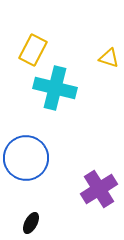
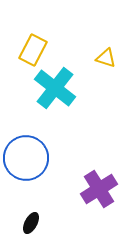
yellow triangle: moved 3 px left
cyan cross: rotated 24 degrees clockwise
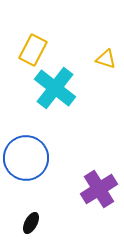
yellow triangle: moved 1 px down
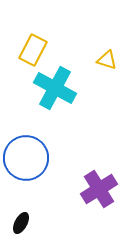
yellow triangle: moved 1 px right, 1 px down
cyan cross: rotated 9 degrees counterclockwise
black ellipse: moved 10 px left
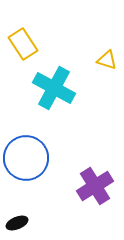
yellow rectangle: moved 10 px left, 6 px up; rotated 60 degrees counterclockwise
cyan cross: moved 1 px left
purple cross: moved 4 px left, 3 px up
black ellipse: moved 4 px left; rotated 40 degrees clockwise
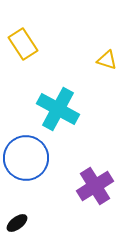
cyan cross: moved 4 px right, 21 px down
black ellipse: rotated 15 degrees counterclockwise
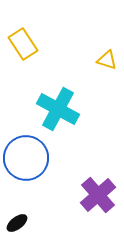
purple cross: moved 3 px right, 9 px down; rotated 9 degrees counterclockwise
